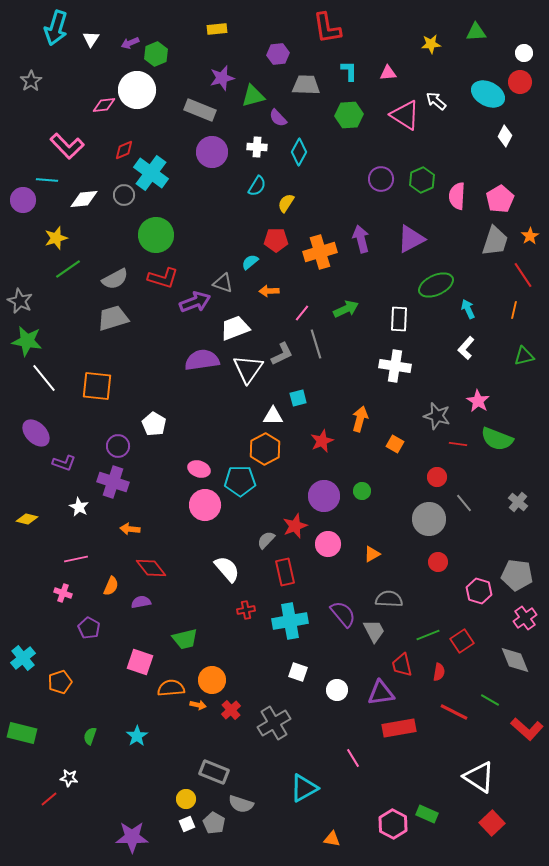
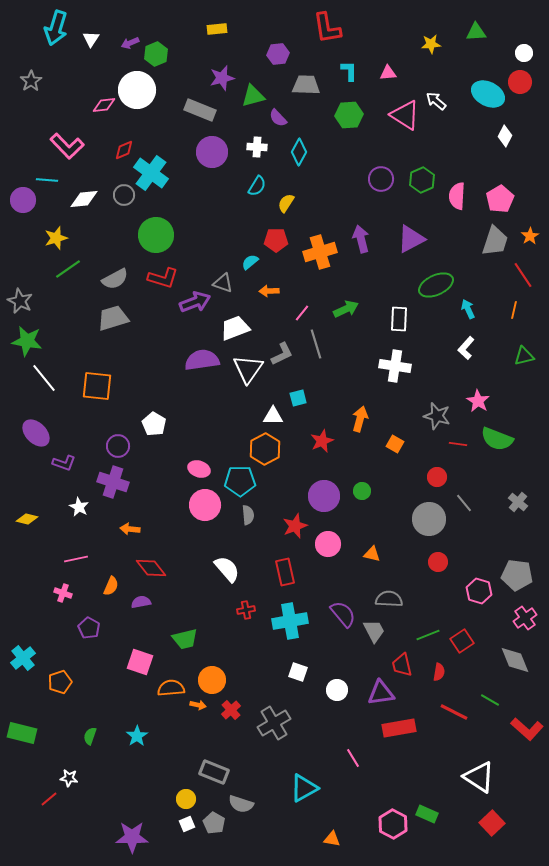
gray semicircle at (266, 540): moved 18 px left, 25 px up; rotated 132 degrees clockwise
orange triangle at (372, 554): rotated 42 degrees clockwise
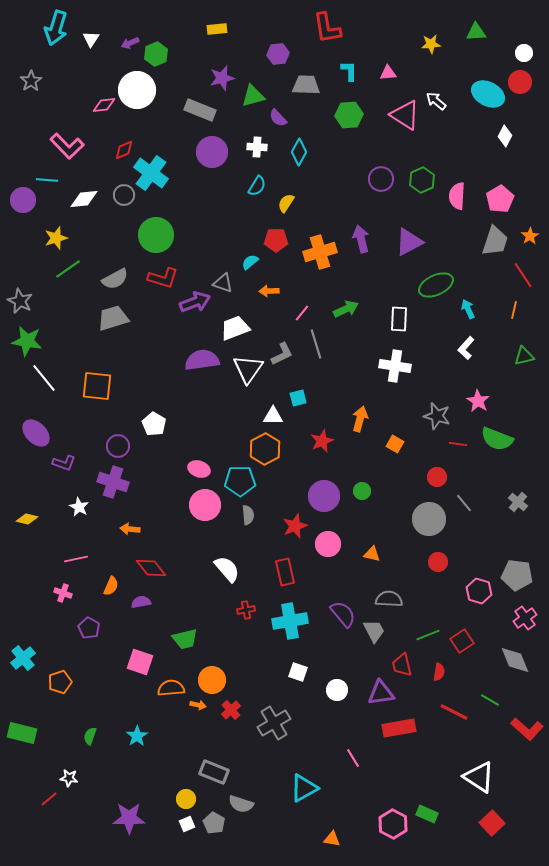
purple triangle at (411, 239): moved 2 px left, 3 px down
purple star at (132, 837): moved 3 px left, 19 px up
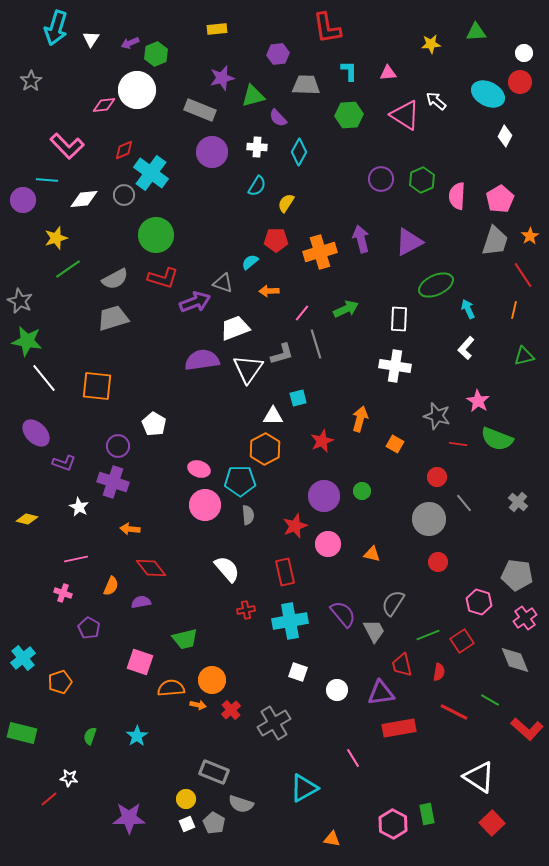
gray L-shape at (282, 354): rotated 10 degrees clockwise
pink hexagon at (479, 591): moved 11 px down
gray semicircle at (389, 599): moved 4 px right, 4 px down; rotated 60 degrees counterclockwise
green rectangle at (427, 814): rotated 55 degrees clockwise
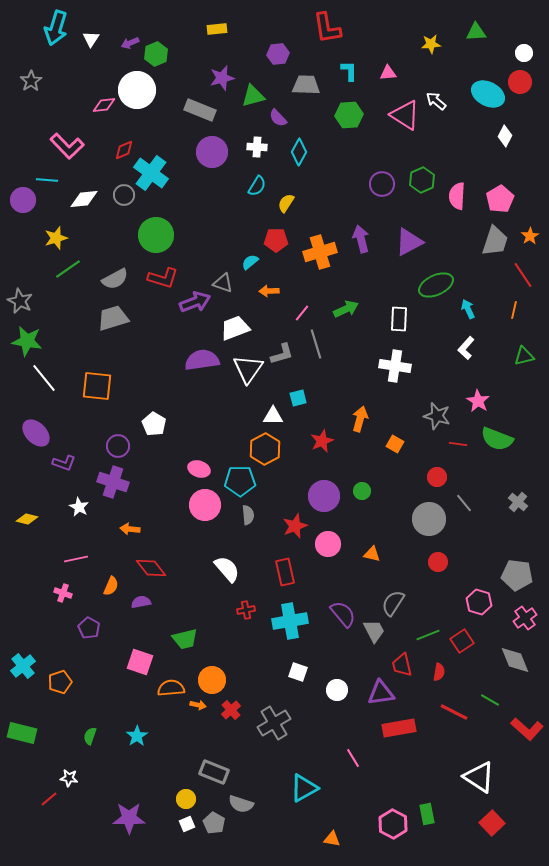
purple circle at (381, 179): moved 1 px right, 5 px down
cyan cross at (23, 658): moved 8 px down
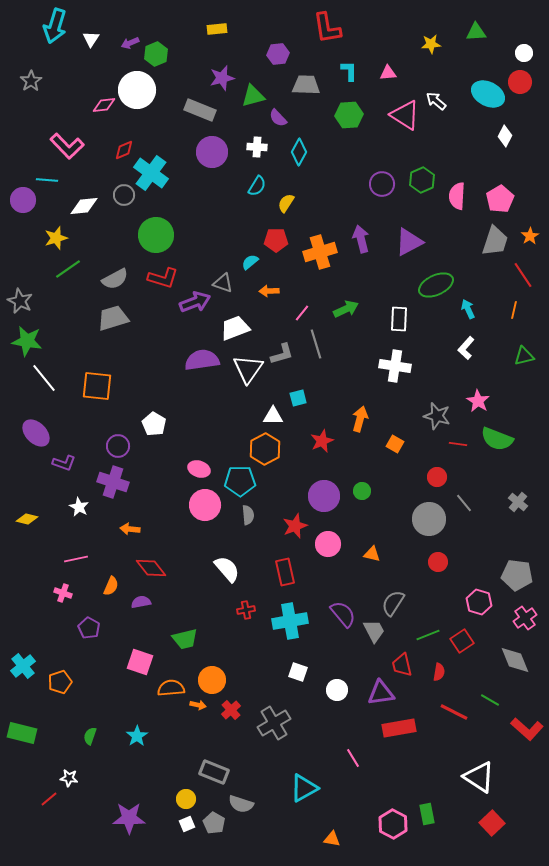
cyan arrow at (56, 28): moved 1 px left, 2 px up
white diamond at (84, 199): moved 7 px down
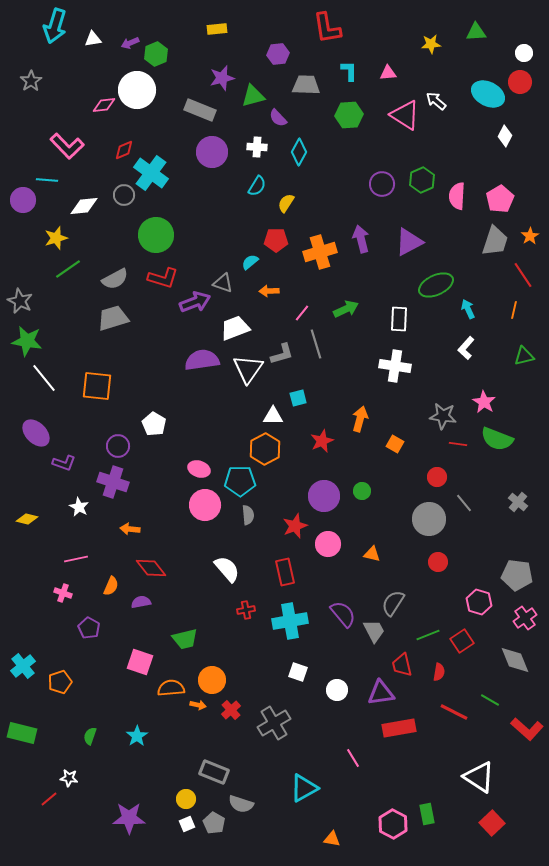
white triangle at (91, 39): moved 2 px right; rotated 48 degrees clockwise
pink star at (478, 401): moved 6 px right, 1 px down
gray star at (437, 416): moved 6 px right; rotated 8 degrees counterclockwise
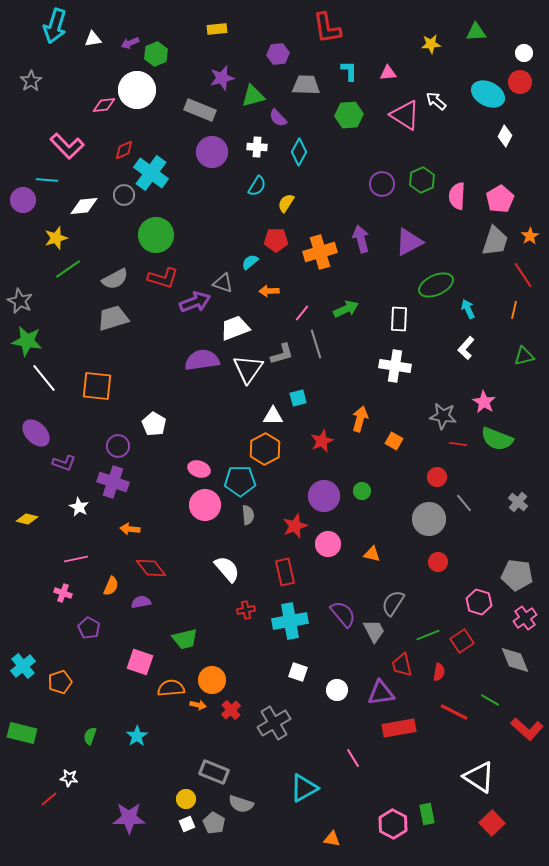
orange square at (395, 444): moved 1 px left, 3 px up
